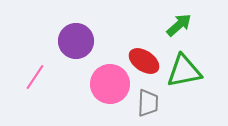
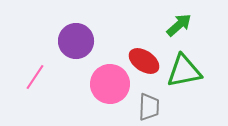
gray trapezoid: moved 1 px right, 4 px down
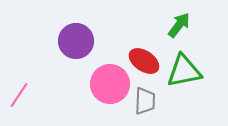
green arrow: rotated 12 degrees counterclockwise
pink line: moved 16 px left, 18 px down
gray trapezoid: moved 4 px left, 6 px up
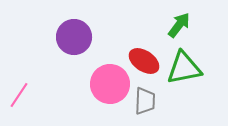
purple circle: moved 2 px left, 4 px up
green triangle: moved 3 px up
